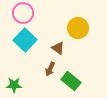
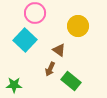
pink circle: moved 12 px right
yellow circle: moved 2 px up
brown triangle: moved 1 px right, 2 px down
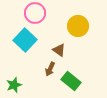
green star: rotated 21 degrees counterclockwise
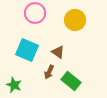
yellow circle: moved 3 px left, 6 px up
cyan square: moved 2 px right, 10 px down; rotated 20 degrees counterclockwise
brown triangle: moved 1 px left, 2 px down
brown arrow: moved 1 px left, 3 px down
green star: rotated 28 degrees counterclockwise
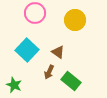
cyan square: rotated 20 degrees clockwise
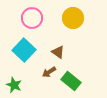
pink circle: moved 3 px left, 5 px down
yellow circle: moved 2 px left, 2 px up
cyan square: moved 3 px left
brown arrow: rotated 32 degrees clockwise
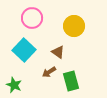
yellow circle: moved 1 px right, 8 px down
green rectangle: rotated 36 degrees clockwise
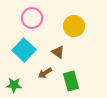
brown arrow: moved 4 px left, 1 px down
green star: rotated 21 degrees counterclockwise
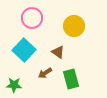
green rectangle: moved 2 px up
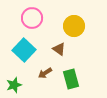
brown triangle: moved 1 px right, 3 px up
green star: rotated 21 degrees counterclockwise
